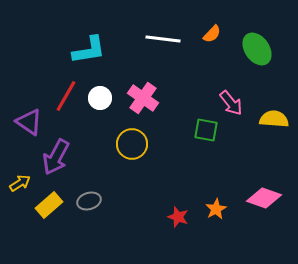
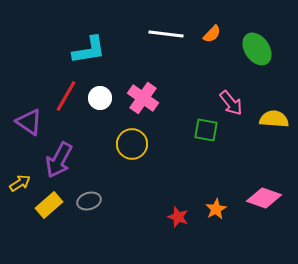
white line: moved 3 px right, 5 px up
purple arrow: moved 3 px right, 3 px down
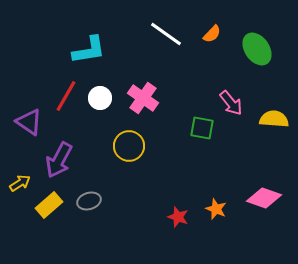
white line: rotated 28 degrees clockwise
green square: moved 4 px left, 2 px up
yellow circle: moved 3 px left, 2 px down
orange star: rotated 20 degrees counterclockwise
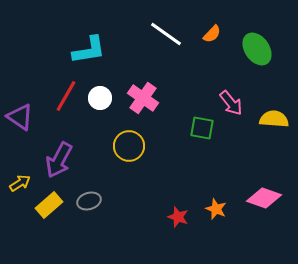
purple triangle: moved 9 px left, 5 px up
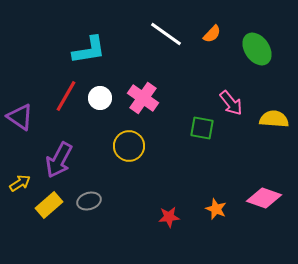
red star: moved 9 px left; rotated 25 degrees counterclockwise
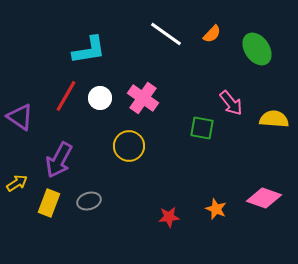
yellow arrow: moved 3 px left
yellow rectangle: moved 2 px up; rotated 28 degrees counterclockwise
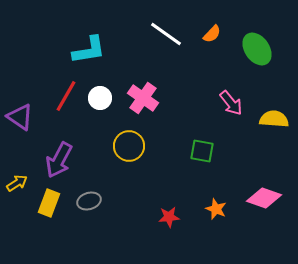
green square: moved 23 px down
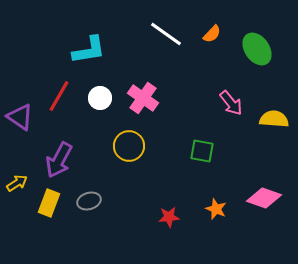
red line: moved 7 px left
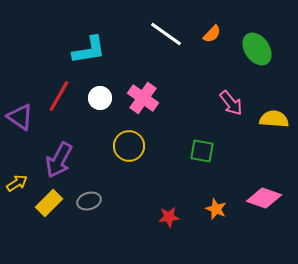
yellow rectangle: rotated 24 degrees clockwise
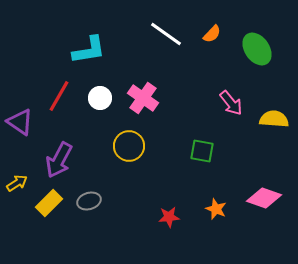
purple triangle: moved 5 px down
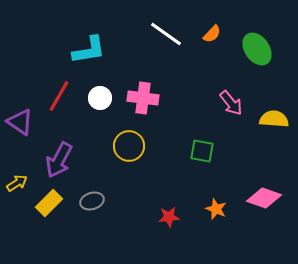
pink cross: rotated 28 degrees counterclockwise
gray ellipse: moved 3 px right
